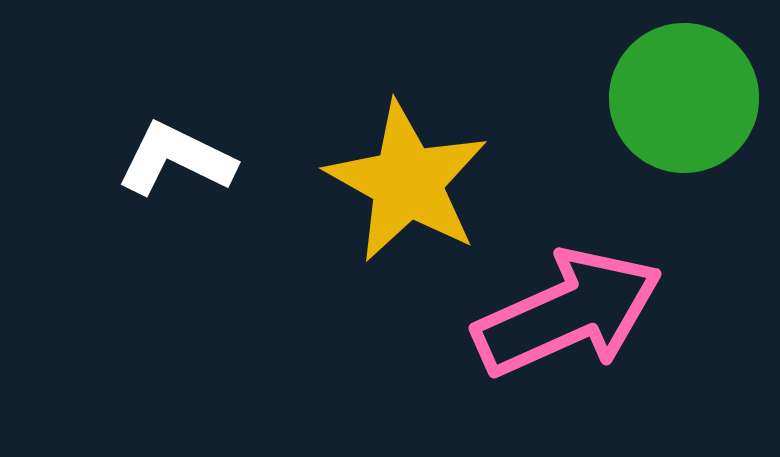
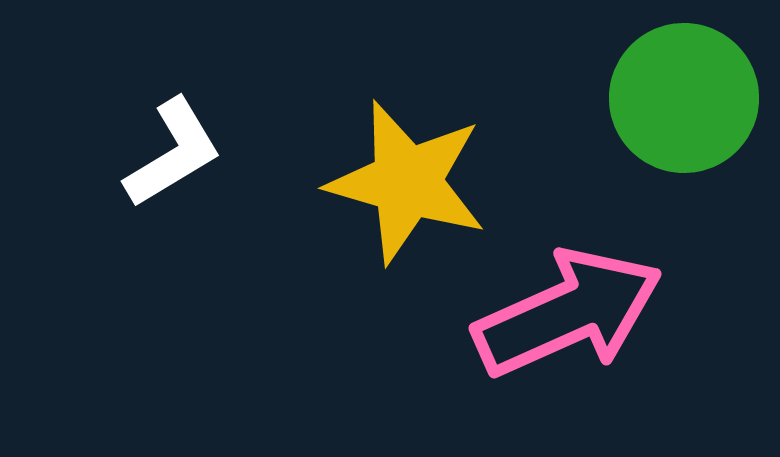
white L-shape: moved 3 px left, 6 px up; rotated 123 degrees clockwise
yellow star: rotated 13 degrees counterclockwise
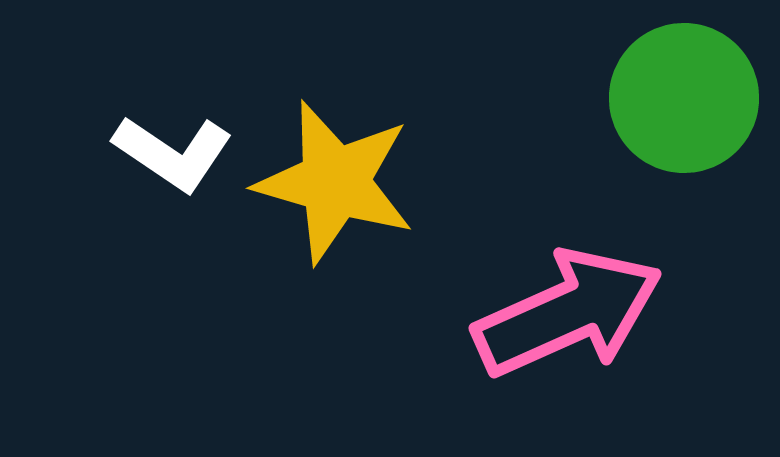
white L-shape: rotated 65 degrees clockwise
yellow star: moved 72 px left
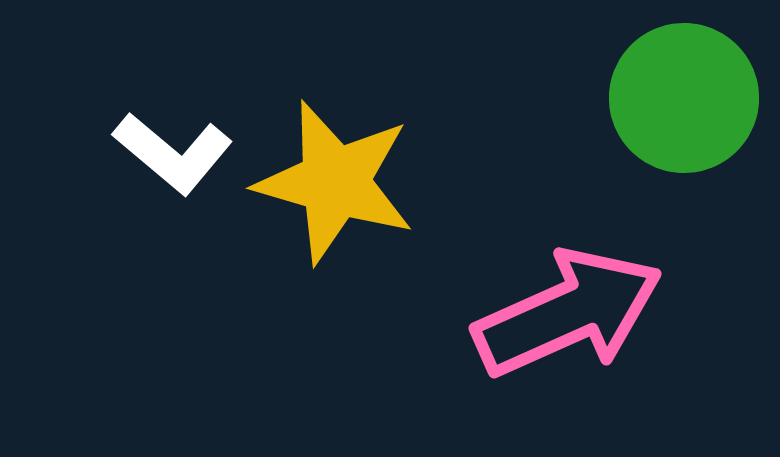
white L-shape: rotated 6 degrees clockwise
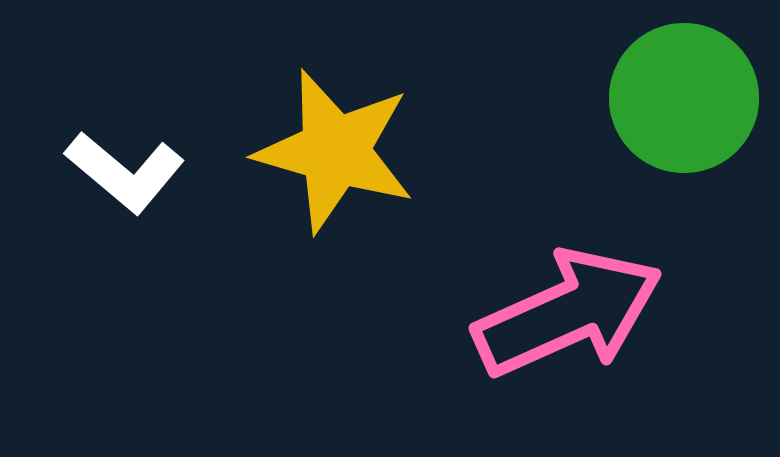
white L-shape: moved 48 px left, 19 px down
yellow star: moved 31 px up
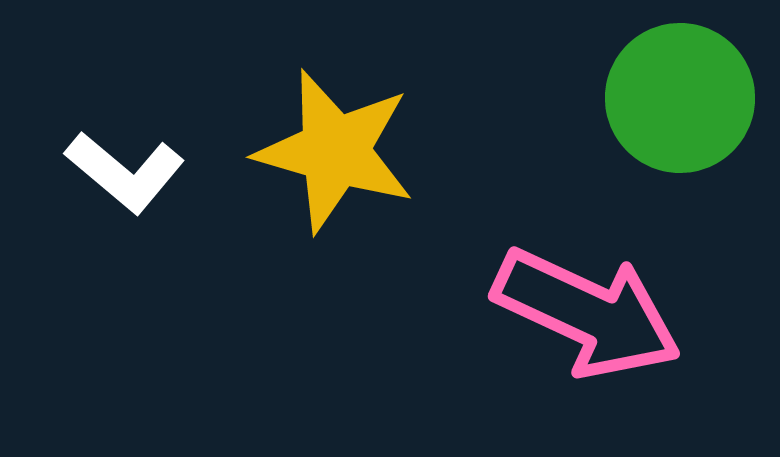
green circle: moved 4 px left
pink arrow: moved 19 px right; rotated 49 degrees clockwise
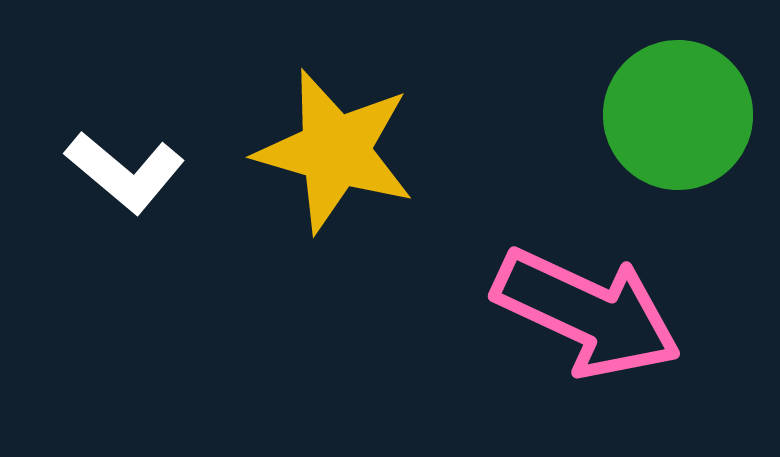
green circle: moved 2 px left, 17 px down
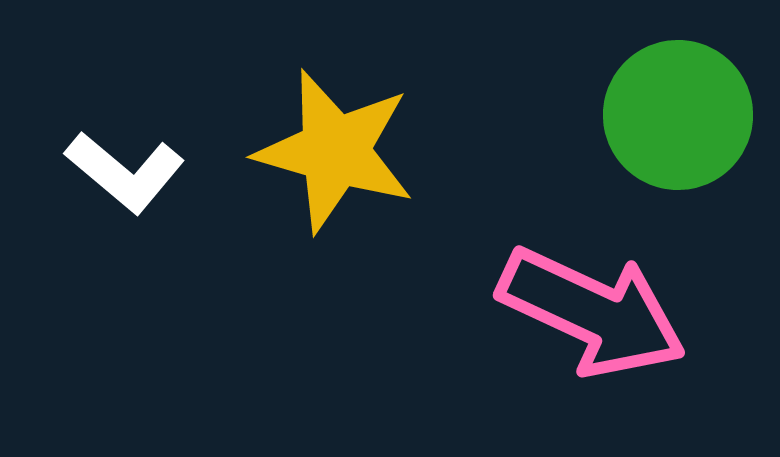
pink arrow: moved 5 px right, 1 px up
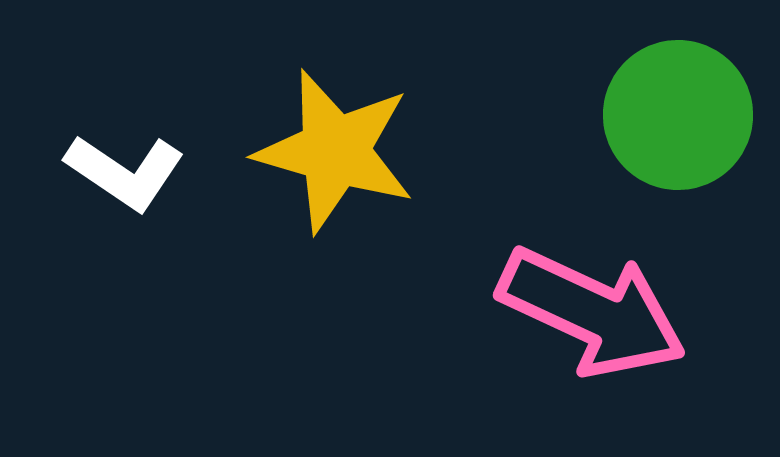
white L-shape: rotated 6 degrees counterclockwise
